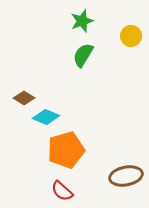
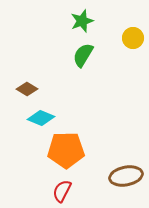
yellow circle: moved 2 px right, 2 px down
brown diamond: moved 3 px right, 9 px up
cyan diamond: moved 5 px left, 1 px down
orange pentagon: rotated 15 degrees clockwise
red semicircle: rotated 75 degrees clockwise
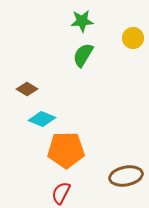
green star: rotated 15 degrees clockwise
cyan diamond: moved 1 px right, 1 px down
red semicircle: moved 1 px left, 2 px down
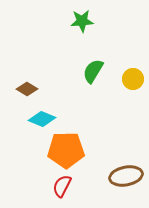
yellow circle: moved 41 px down
green semicircle: moved 10 px right, 16 px down
red semicircle: moved 1 px right, 7 px up
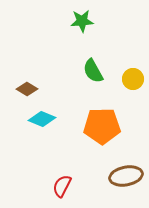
green semicircle: rotated 60 degrees counterclockwise
orange pentagon: moved 36 px right, 24 px up
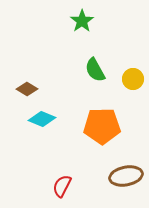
green star: rotated 30 degrees counterclockwise
green semicircle: moved 2 px right, 1 px up
